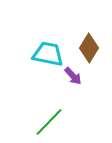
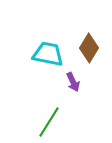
purple arrow: moved 6 px down; rotated 18 degrees clockwise
green line: rotated 12 degrees counterclockwise
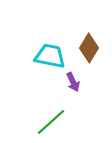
cyan trapezoid: moved 2 px right, 2 px down
green line: moved 2 px right; rotated 16 degrees clockwise
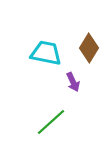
cyan trapezoid: moved 4 px left, 3 px up
